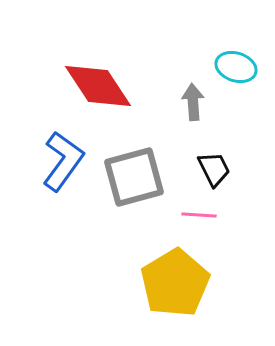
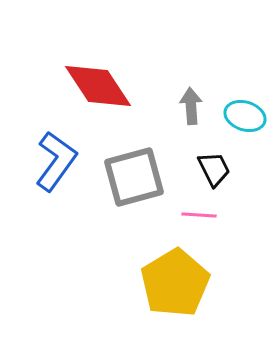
cyan ellipse: moved 9 px right, 49 px down
gray arrow: moved 2 px left, 4 px down
blue L-shape: moved 7 px left
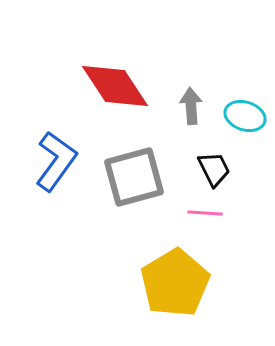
red diamond: moved 17 px right
pink line: moved 6 px right, 2 px up
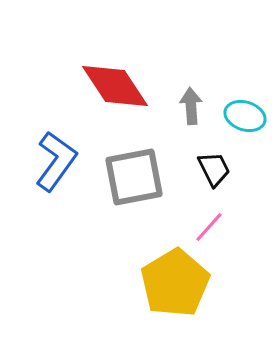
gray square: rotated 4 degrees clockwise
pink line: moved 4 px right, 14 px down; rotated 52 degrees counterclockwise
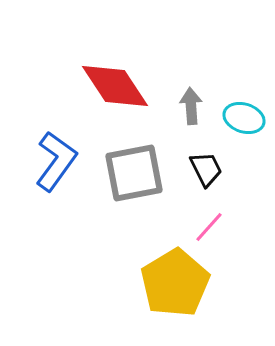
cyan ellipse: moved 1 px left, 2 px down
black trapezoid: moved 8 px left
gray square: moved 4 px up
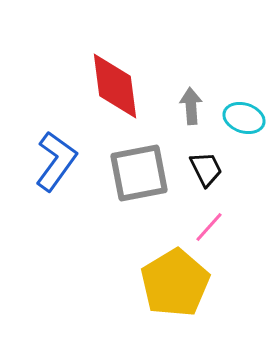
red diamond: rotated 26 degrees clockwise
gray square: moved 5 px right
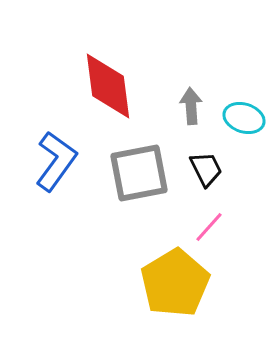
red diamond: moved 7 px left
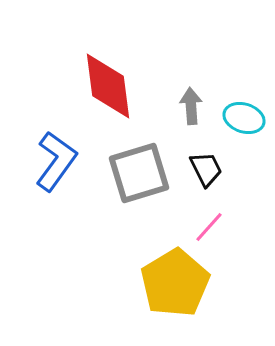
gray square: rotated 6 degrees counterclockwise
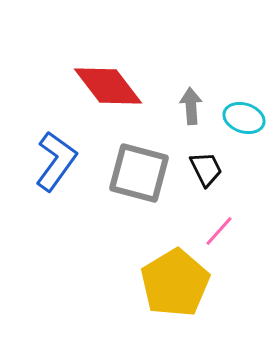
red diamond: rotated 30 degrees counterclockwise
gray square: rotated 32 degrees clockwise
pink line: moved 10 px right, 4 px down
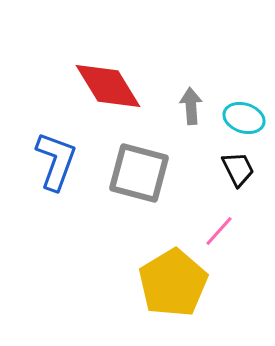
red diamond: rotated 6 degrees clockwise
blue L-shape: rotated 16 degrees counterclockwise
black trapezoid: moved 32 px right
yellow pentagon: moved 2 px left
